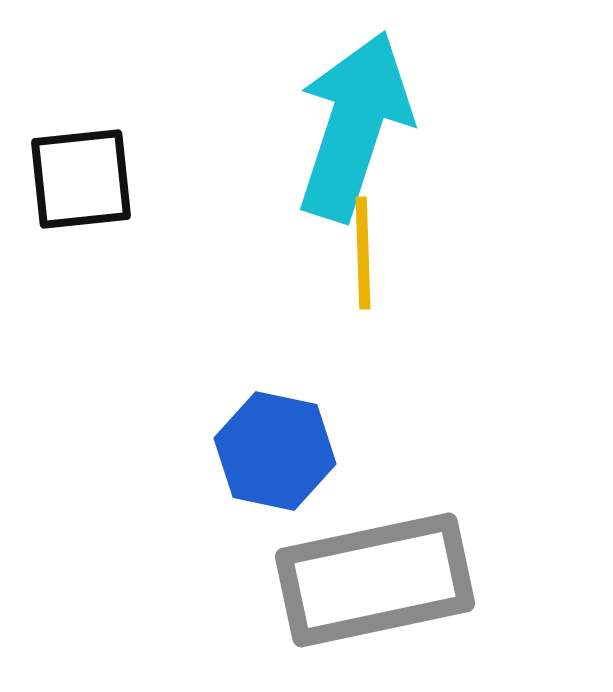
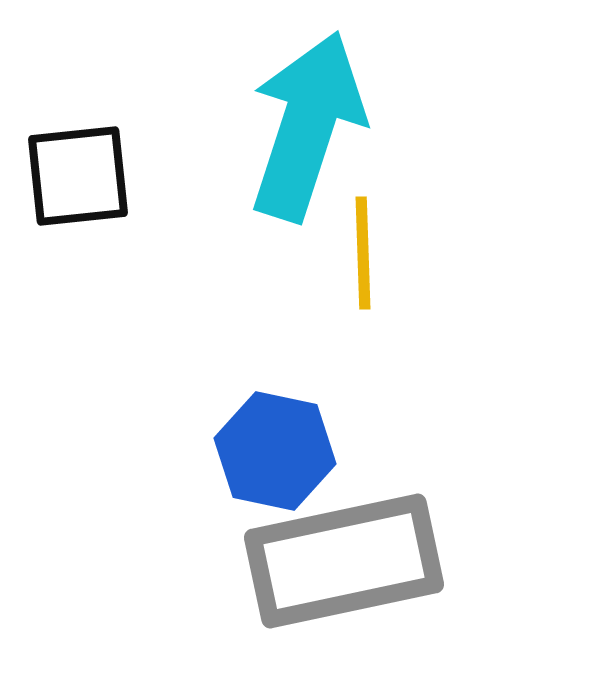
cyan arrow: moved 47 px left
black square: moved 3 px left, 3 px up
gray rectangle: moved 31 px left, 19 px up
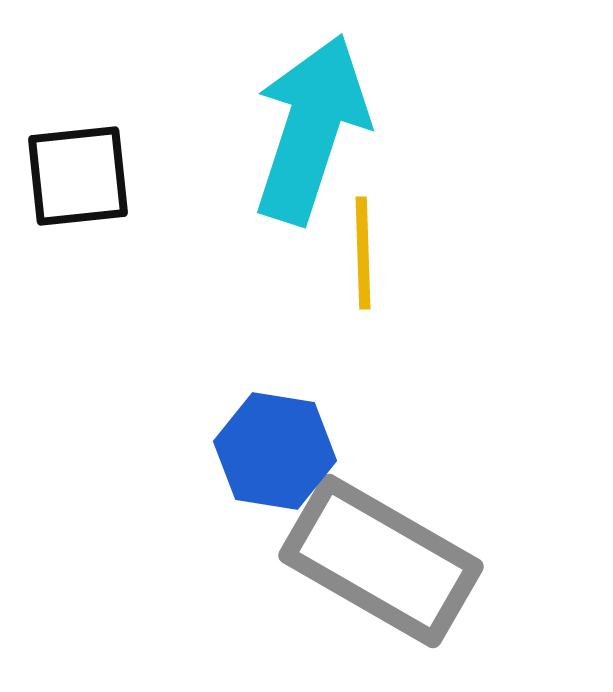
cyan arrow: moved 4 px right, 3 px down
blue hexagon: rotated 3 degrees counterclockwise
gray rectangle: moved 37 px right; rotated 42 degrees clockwise
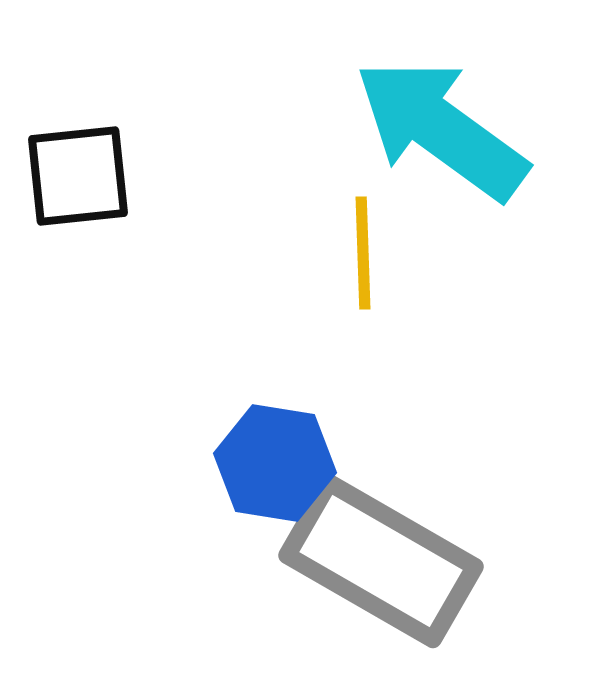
cyan arrow: moved 130 px right; rotated 72 degrees counterclockwise
blue hexagon: moved 12 px down
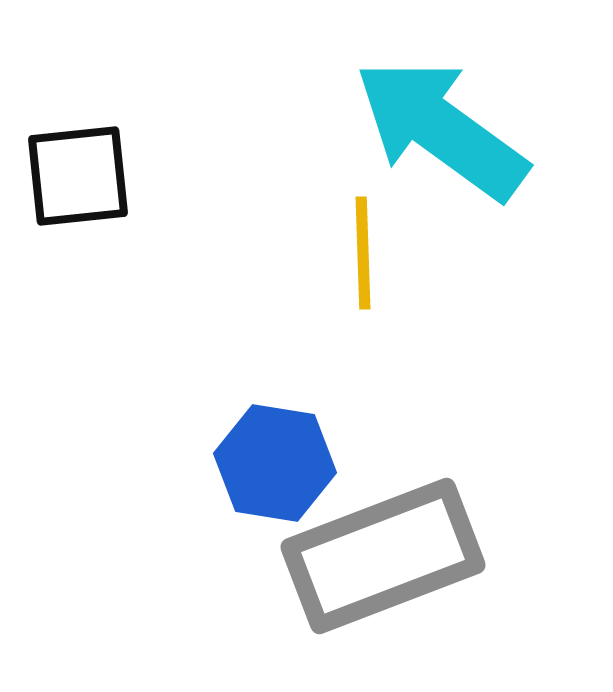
gray rectangle: moved 2 px right, 5 px up; rotated 51 degrees counterclockwise
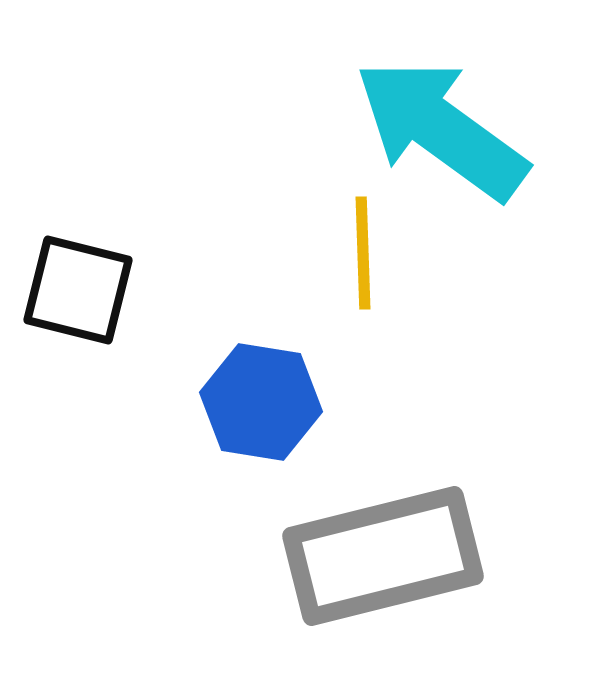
black square: moved 114 px down; rotated 20 degrees clockwise
blue hexagon: moved 14 px left, 61 px up
gray rectangle: rotated 7 degrees clockwise
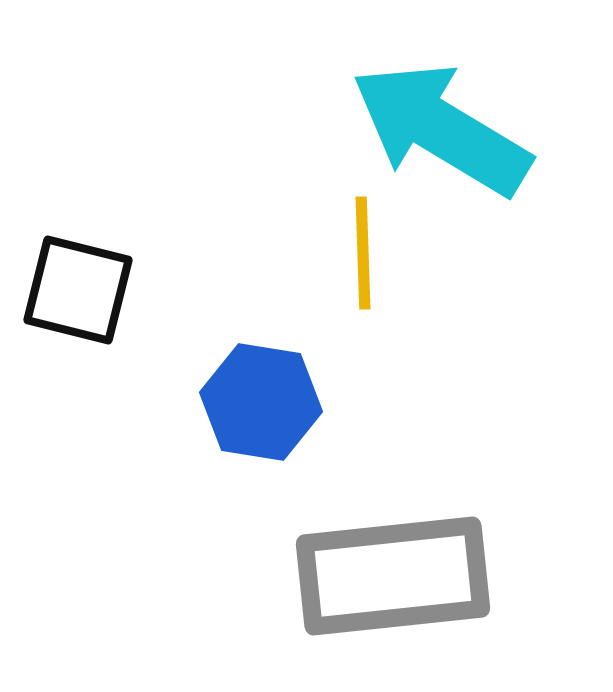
cyan arrow: rotated 5 degrees counterclockwise
gray rectangle: moved 10 px right, 20 px down; rotated 8 degrees clockwise
